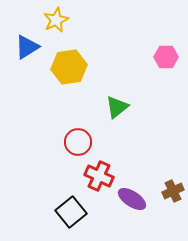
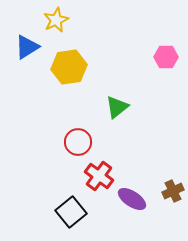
red cross: rotated 12 degrees clockwise
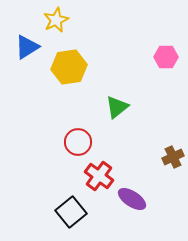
brown cross: moved 34 px up
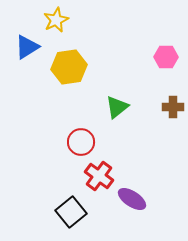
red circle: moved 3 px right
brown cross: moved 50 px up; rotated 25 degrees clockwise
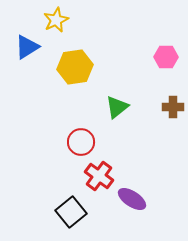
yellow hexagon: moved 6 px right
